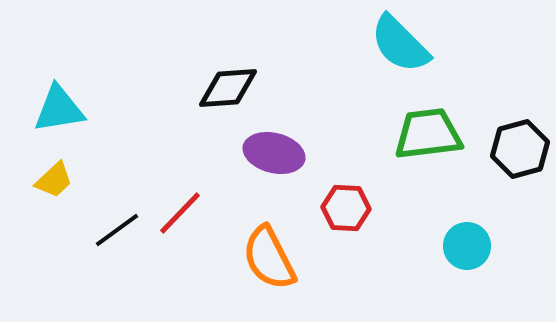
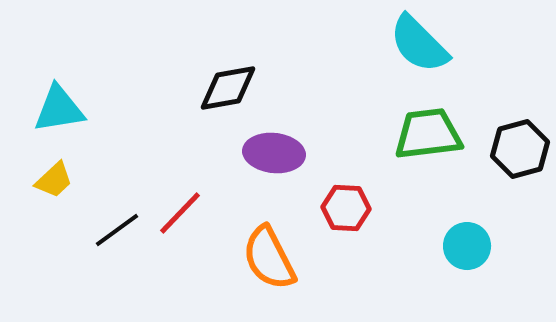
cyan semicircle: moved 19 px right
black diamond: rotated 6 degrees counterclockwise
purple ellipse: rotated 8 degrees counterclockwise
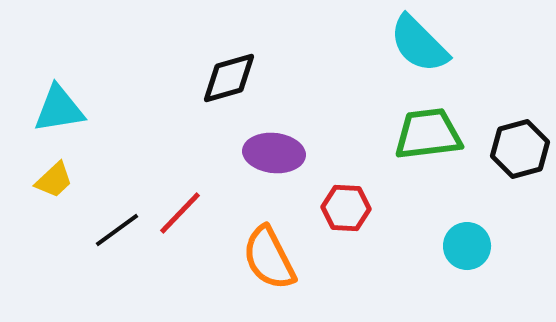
black diamond: moved 1 px right, 10 px up; rotated 6 degrees counterclockwise
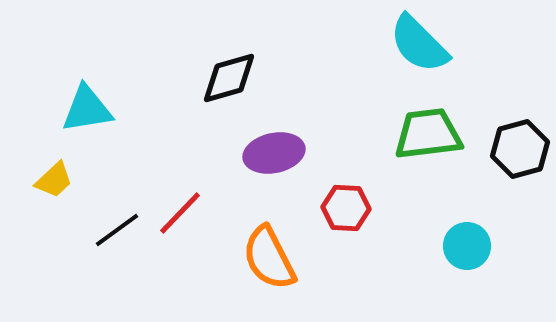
cyan triangle: moved 28 px right
purple ellipse: rotated 18 degrees counterclockwise
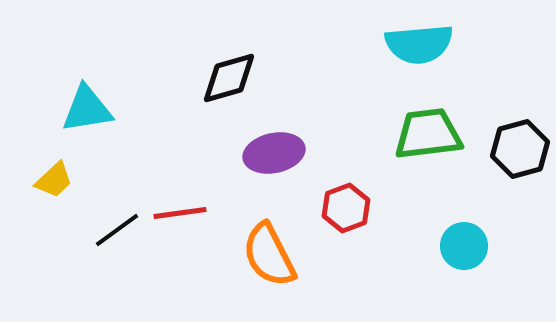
cyan semicircle: rotated 50 degrees counterclockwise
red hexagon: rotated 24 degrees counterclockwise
red line: rotated 38 degrees clockwise
cyan circle: moved 3 px left
orange semicircle: moved 3 px up
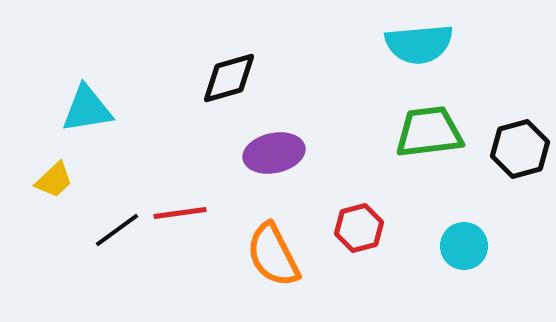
green trapezoid: moved 1 px right, 2 px up
red hexagon: moved 13 px right, 20 px down; rotated 6 degrees clockwise
orange semicircle: moved 4 px right
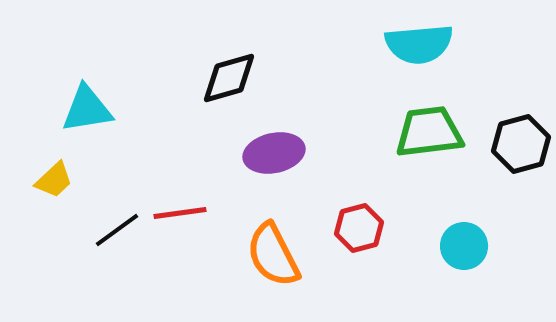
black hexagon: moved 1 px right, 5 px up
